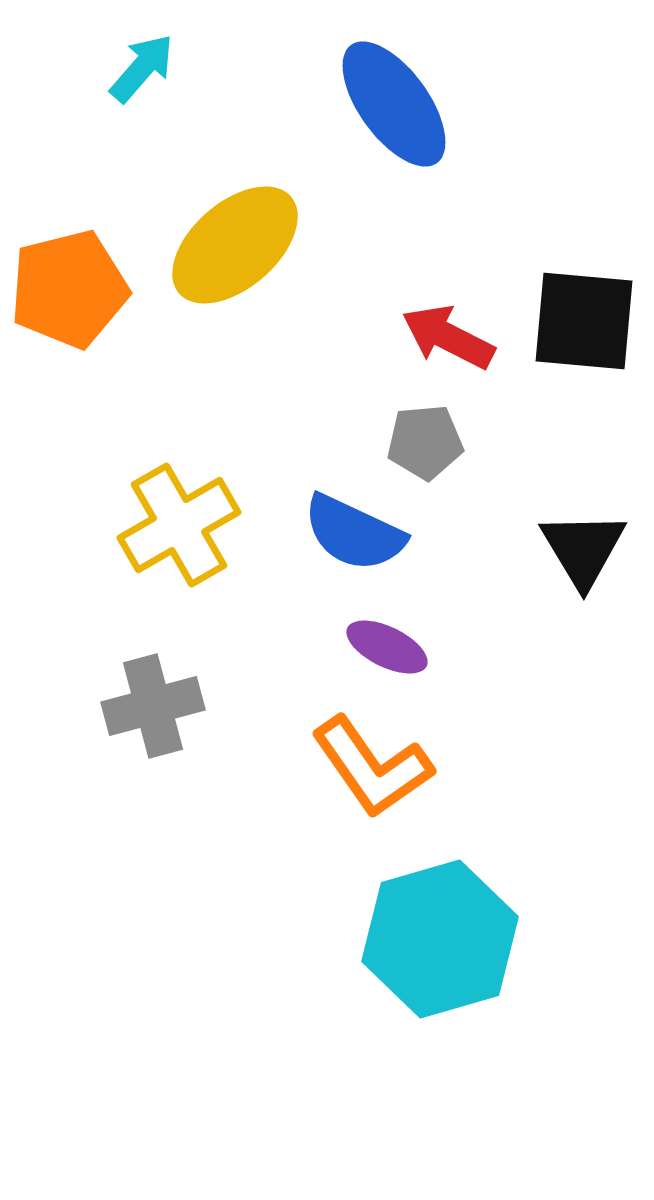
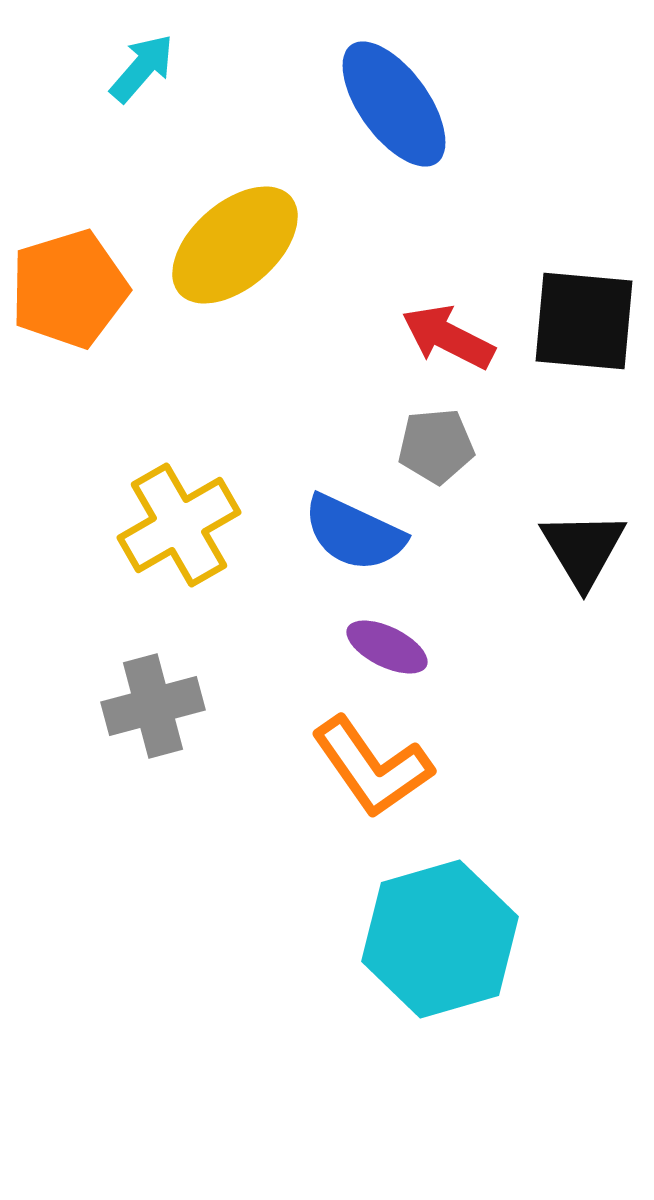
orange pentagon: rotated 3 degrees counterclockwise
gray pentagon: moved 11 px right, 4 px down
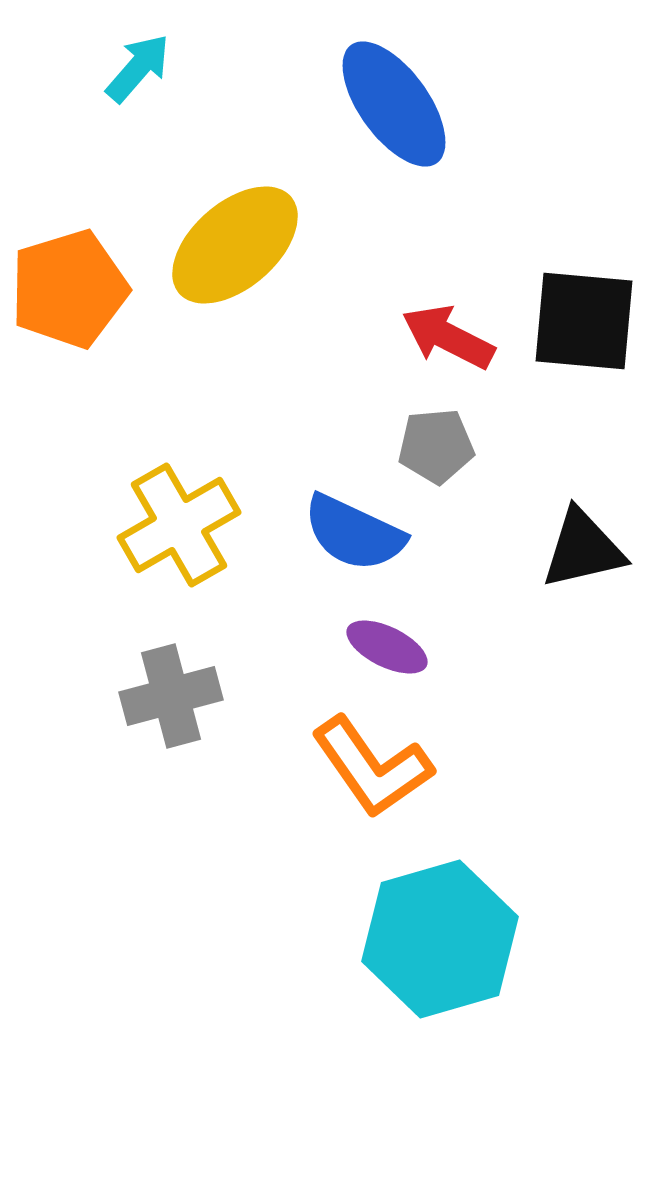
cyan arrow: moved 4 px left
black triangle: rotated 48 degrees clockwise
gray cross: moved 18 px right, 10 px up
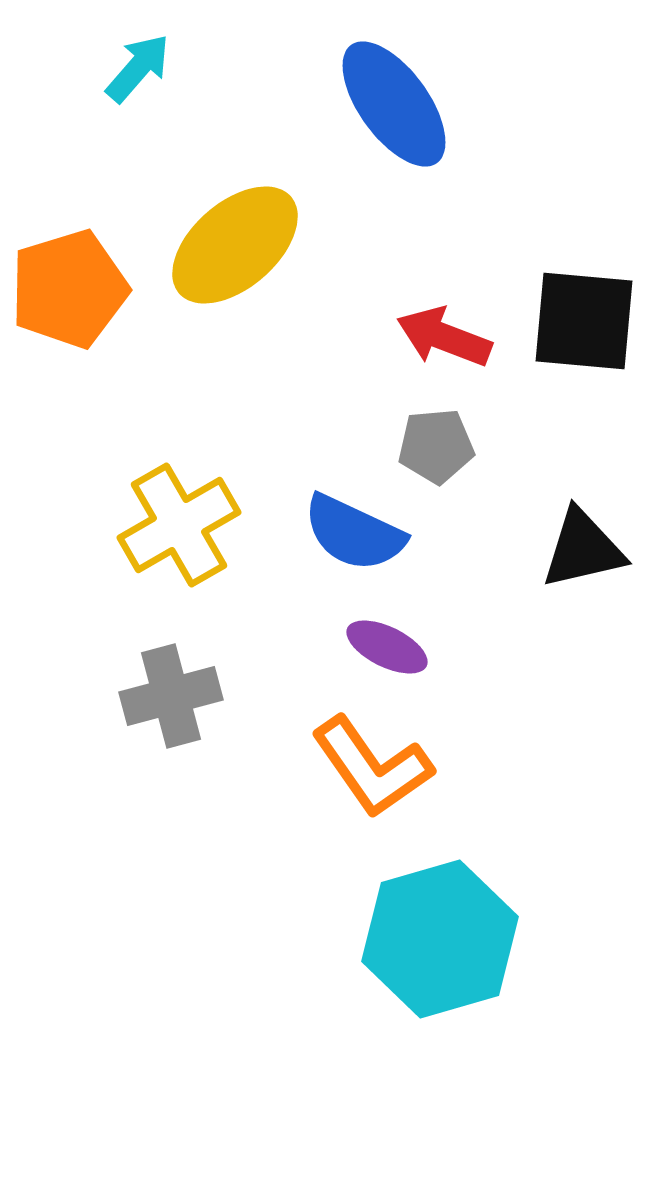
red arrow: moved 4 px left; rotated 6 degrees counterclockwise
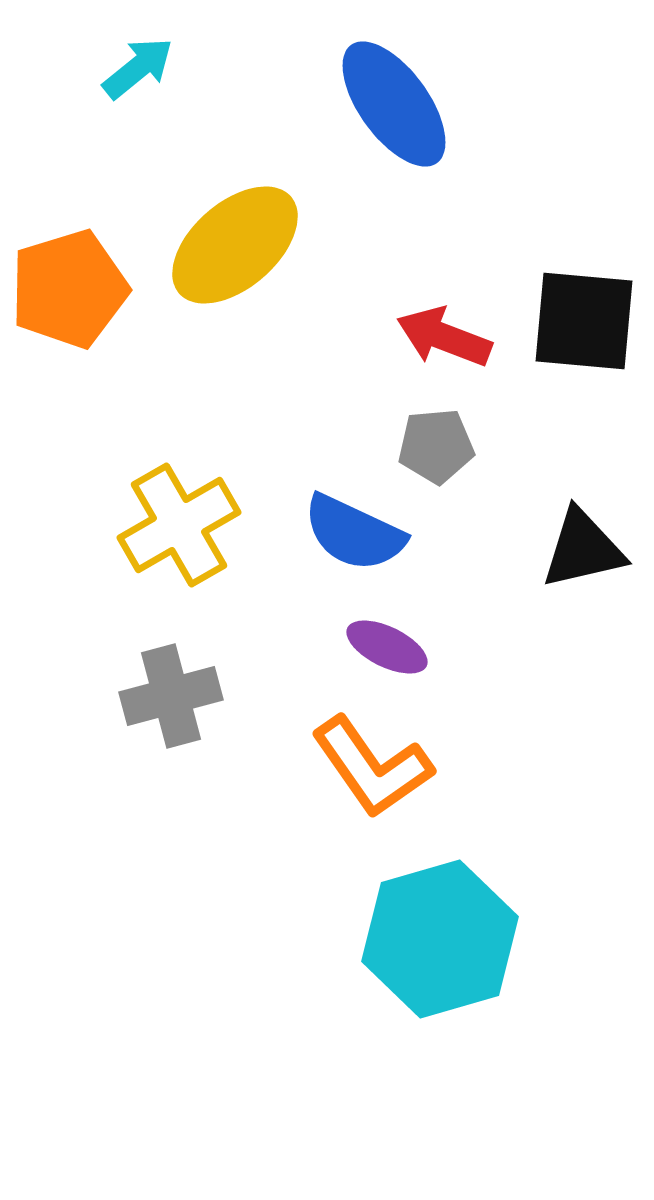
cyan arrow: rotated 10 degrees clockwise
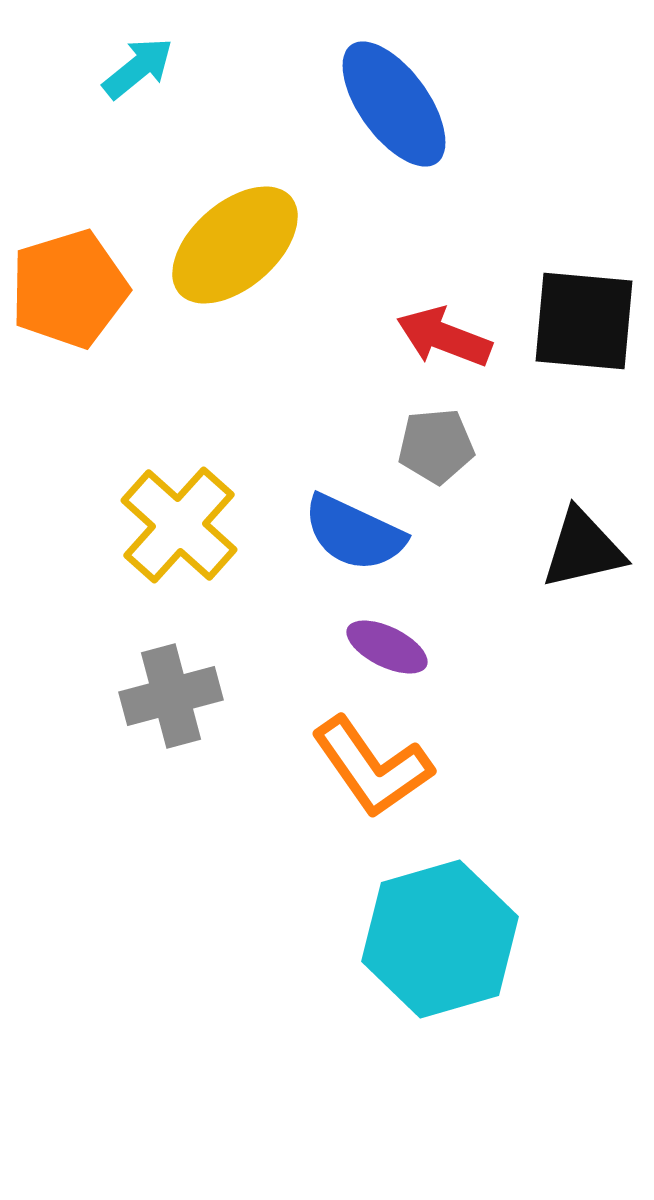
yellow cross: rotated 18 degrees counterclockwise
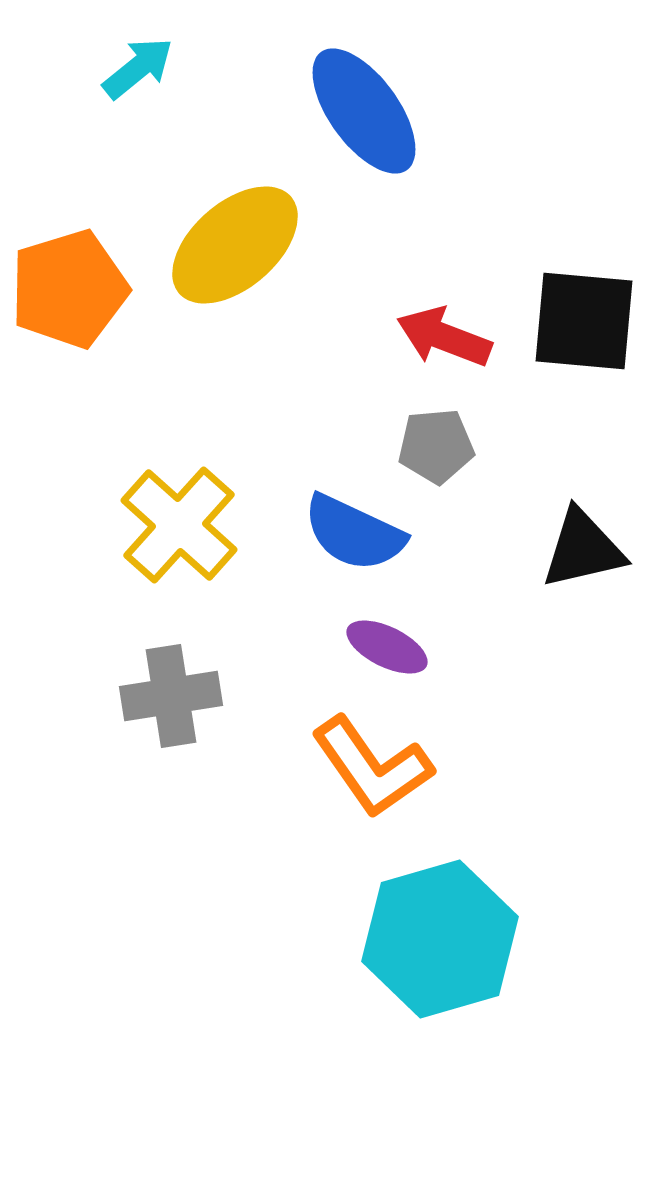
blue ellipse: moved 30 px left, 7 px down
gray cross: rotated 6 degrees clockwise
